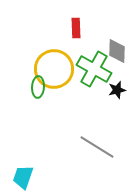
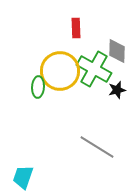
yellow circle: moved 6 px right, 2 px down
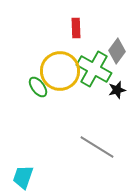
gray diamond: rotated 35 degrees clockwise
green ellipse: rotated 40 degrees counterclockwise
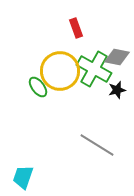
red rectangle: rotated 18 degrees counterclockwise
gray diamond: moved 6 px down; rotated 65 degrees clockwise
gray line: moved 2 px up
